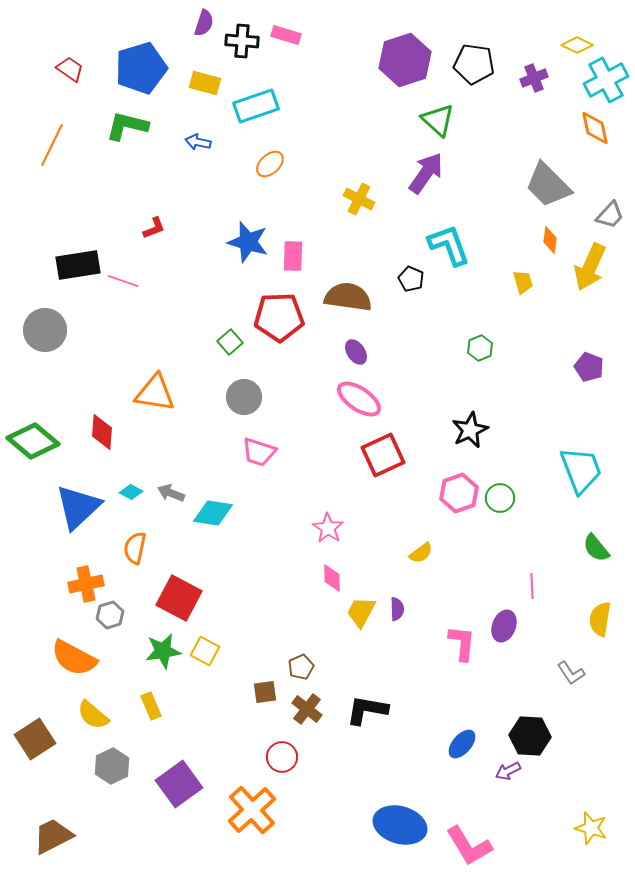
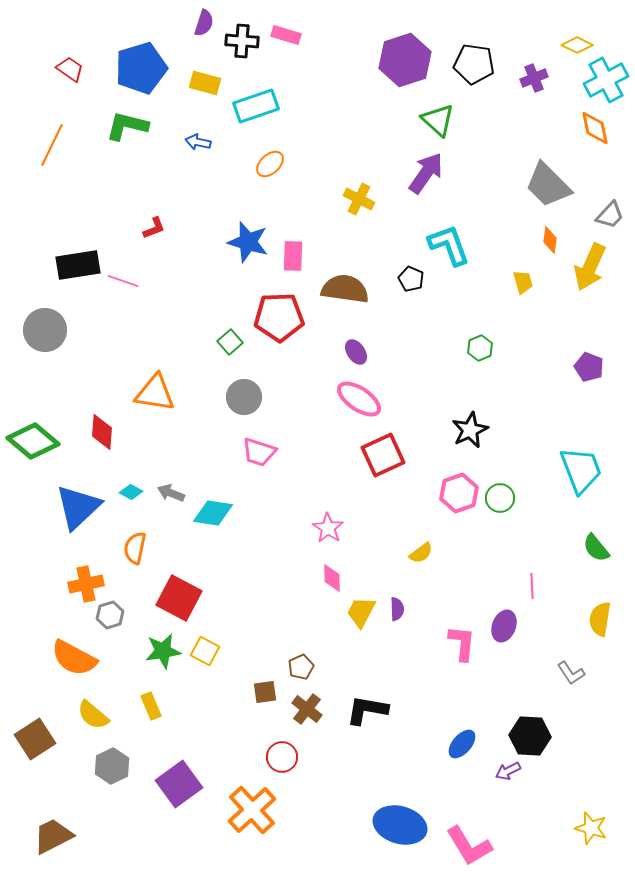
brown semicircle at (348, 297): moved 3 px left, 8 px up
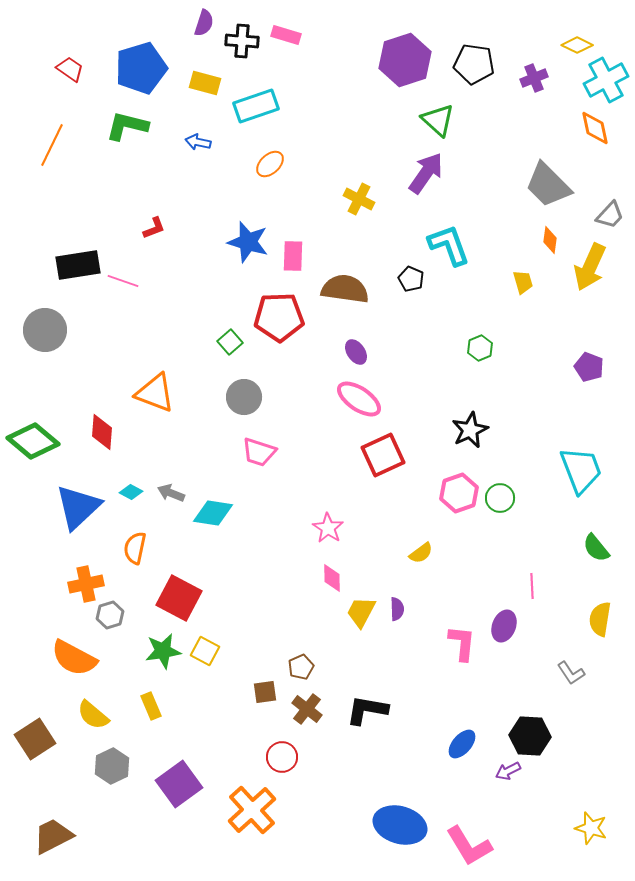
orange triangle at (155, 393): rotated 12 degrees clockwise
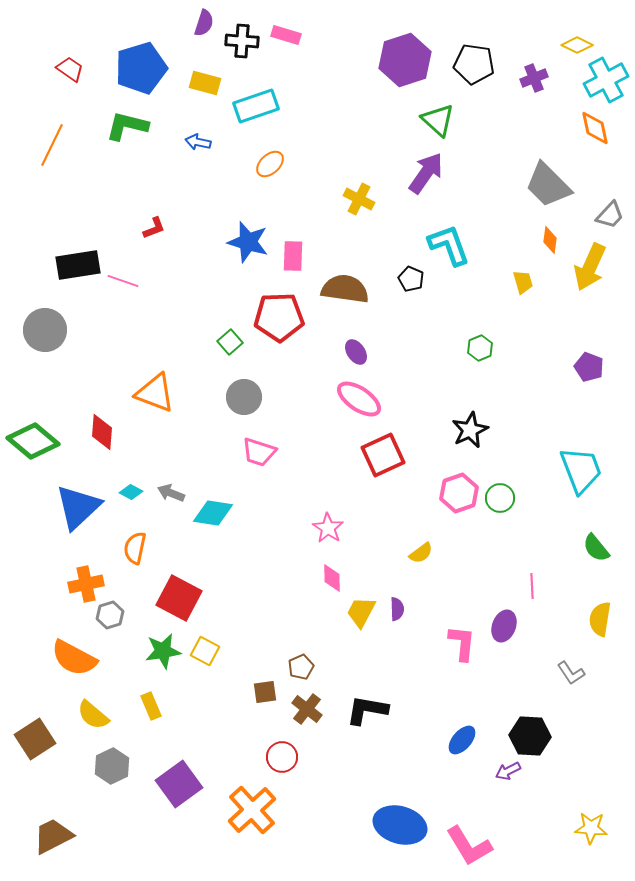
blue ellipse at (462, 744): moved 4 px up
yellow star at (591, 828): rotated 12 degrees counterclockwise
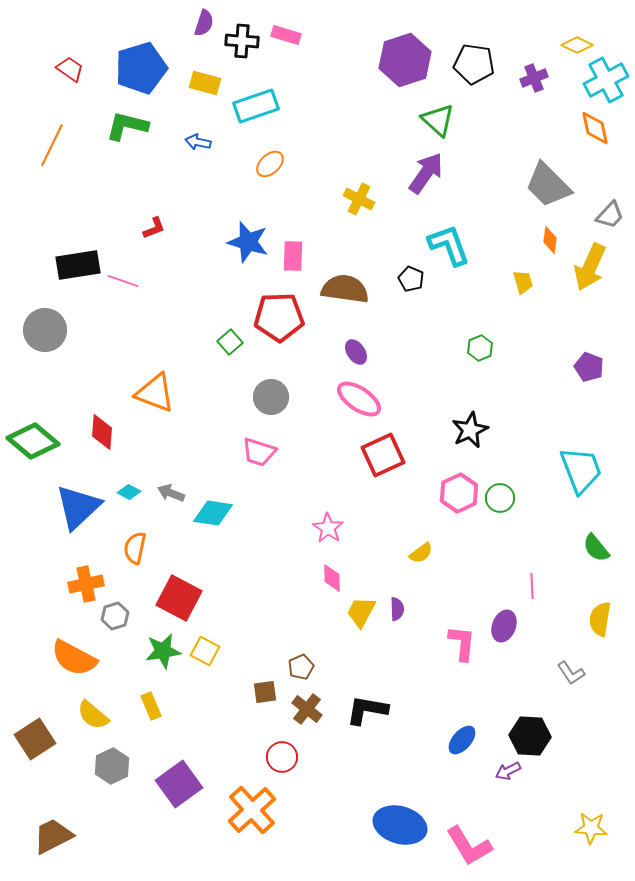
gray circle at (244, 397): moved 27 px right
cyan diamond at (131, 492): moved 2 px left
pink hexagon at (459, 493): rotated 6 degrees counterclockwise
gray hexagon at (110, 615): moved 5 px right, 1 px down
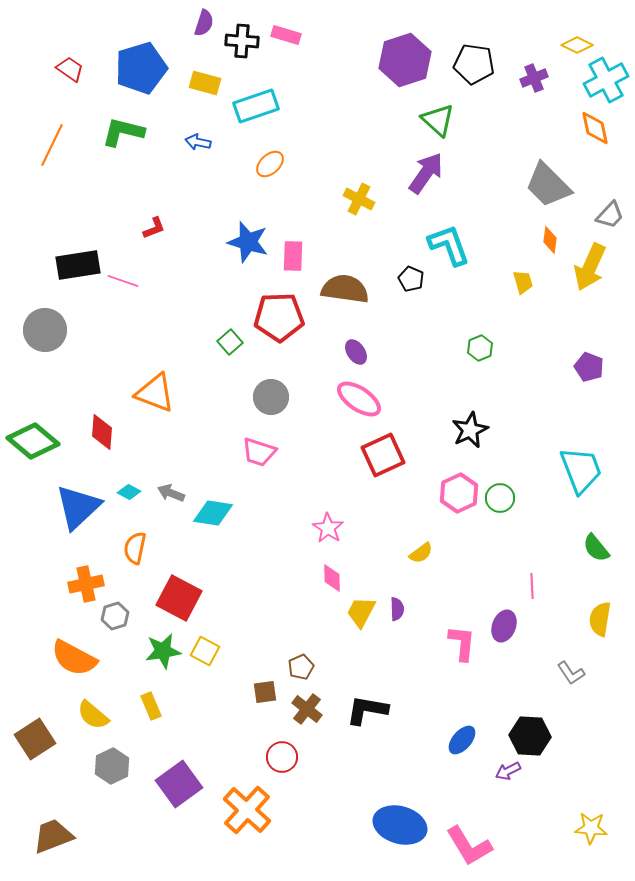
green L-shape at (127, 126): moved 4 px left, 6 px down
orange cross at (252, 810): moved 5 px left; rotated 6 degrees counterclockwise
brown trapezoid at (53, 836): rotated 6 degrees clockwise
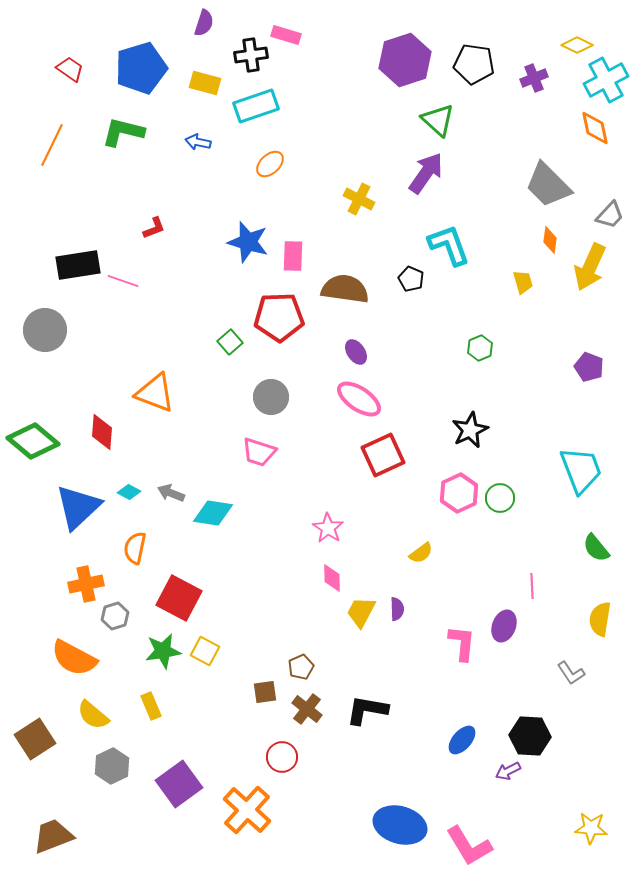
black cross at (242, 41): moved 9 px right, 14 px down; rotated 12 degrees counterclockwise
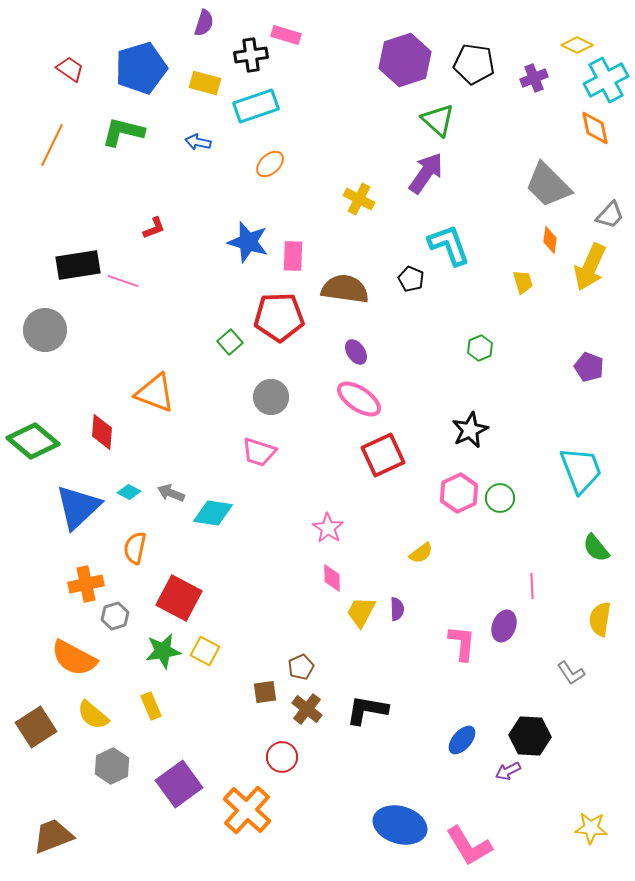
brown square at (35, 739): moved 1 px right, 12 px up
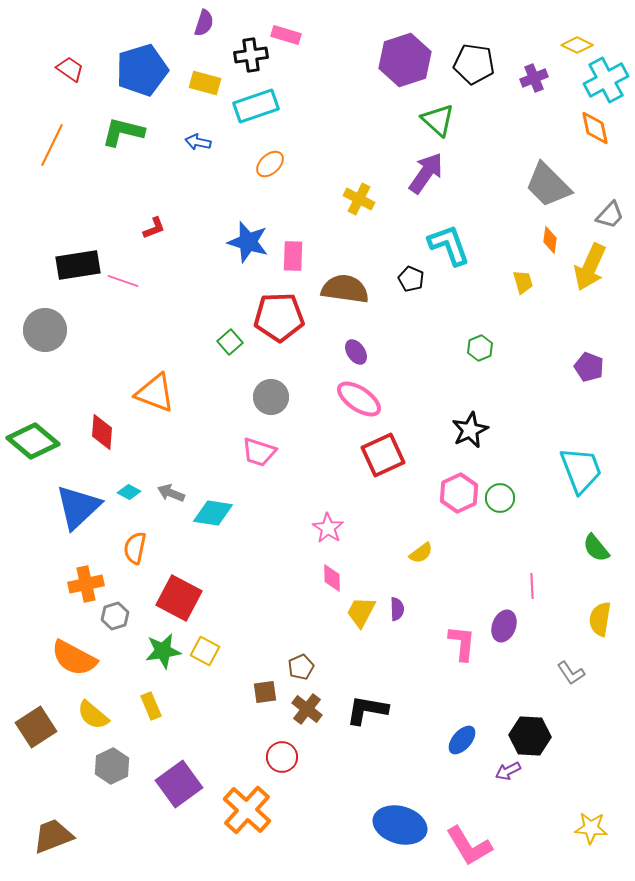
blue pentagon at (141, 68): moved 1 px right, 2 px down
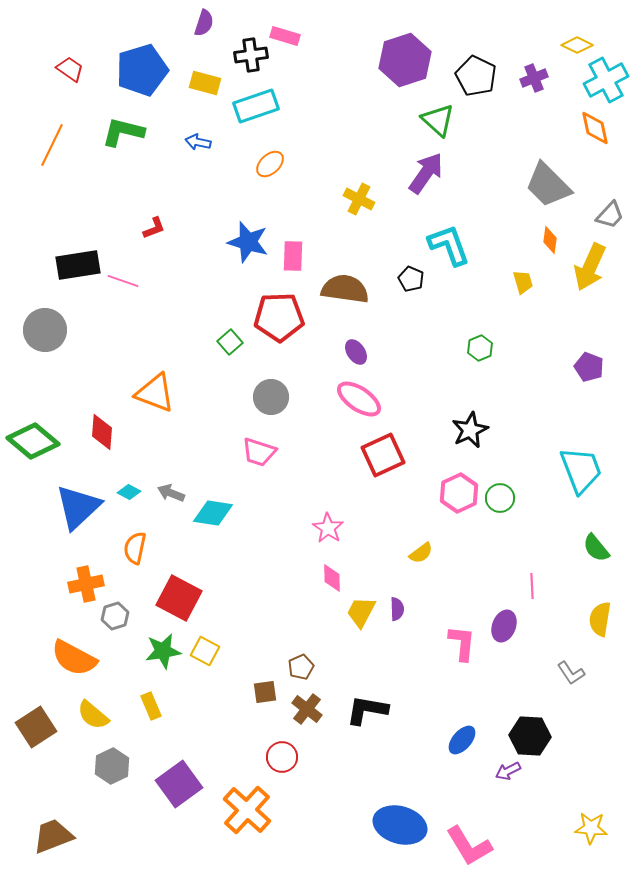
pink rectangle at (286, 35): moved 1 px left, 1 px down
black pentagon at (474, 64): moved 2 px right, 12 px down; rotated 18 degrees clockwise
